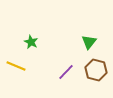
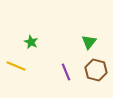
purple line: rotated 66 degrees counterclockwise
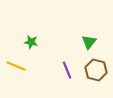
green star: rotated 16 degrees counterclockwise
purple line: moved 1 px right, 2 px up
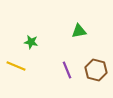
green triangle: moved 10 px left, 11 px up; rotated 42 degrees clockwise
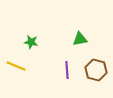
green triangle: moved 1 px right, 8 px down
purple line: rotated 18 degrees clockwise
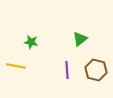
green triangle: rotated 28 degrees counterclockwise
yellow line: rotated 12 degrees counterclockwise
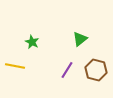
green star: moved 1 px right; rotated 16 degrees clockwise
yellow line: moved 1 px left
purple line: rotated 36 degrees clockwise
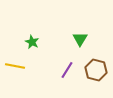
green triangle: rotated 21 degrees counterclockwise
